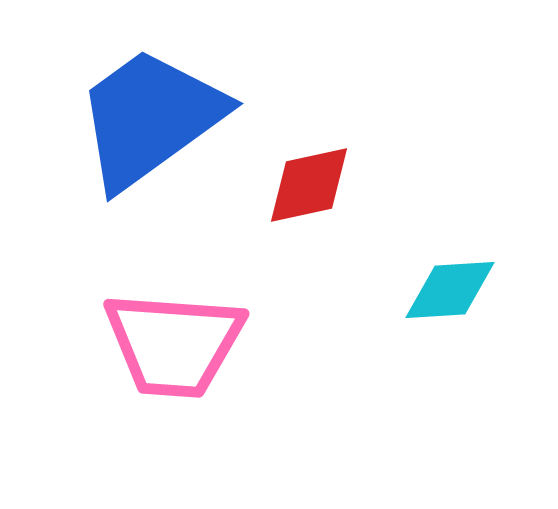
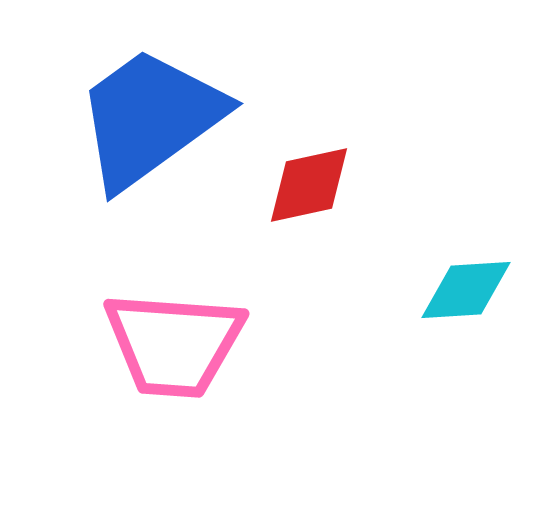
cyan diamond: moved 16 px right
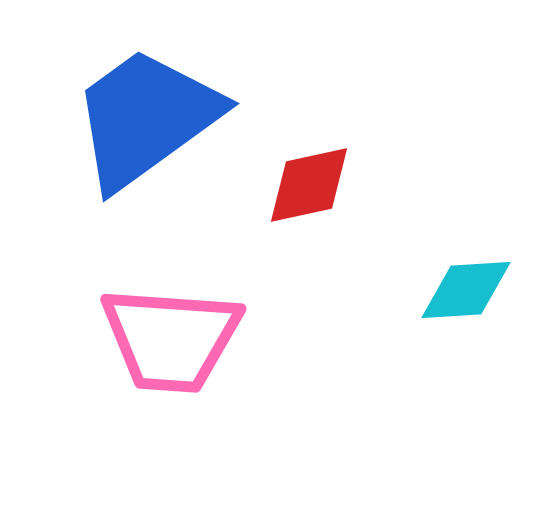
blue trapezoid: moved 4 px left
pink trapezoid: moved 3 px left, 5 px up
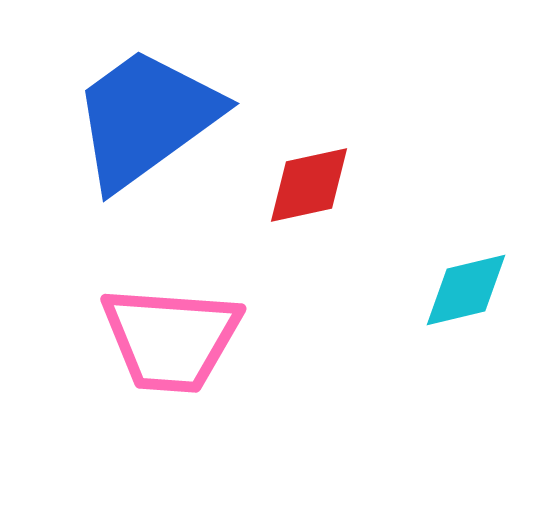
cyan diamond: rotated 10 degrees counterclockwise
